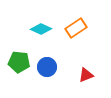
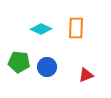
orange rectangle: rotated 55 degrees counterclockwise
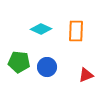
orange rectangle: moved 3 px down
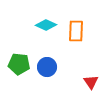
cyan diamond: moved 5 px right, 4 px up
green pentagon: moved 2 px down
red triangle: moved 5 px right, 7 px down; rotated 42 degrees counterclockwise
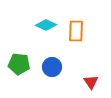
blue circle: moved 5 px right
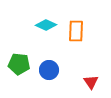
blue circle: moved 3 px left, 3 px down
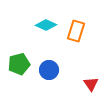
orange rectangle: rotated 15 degrees clockwise
green pentagon: rotated 20 degrees counterclockwise
red triangle: moved 2 px down
